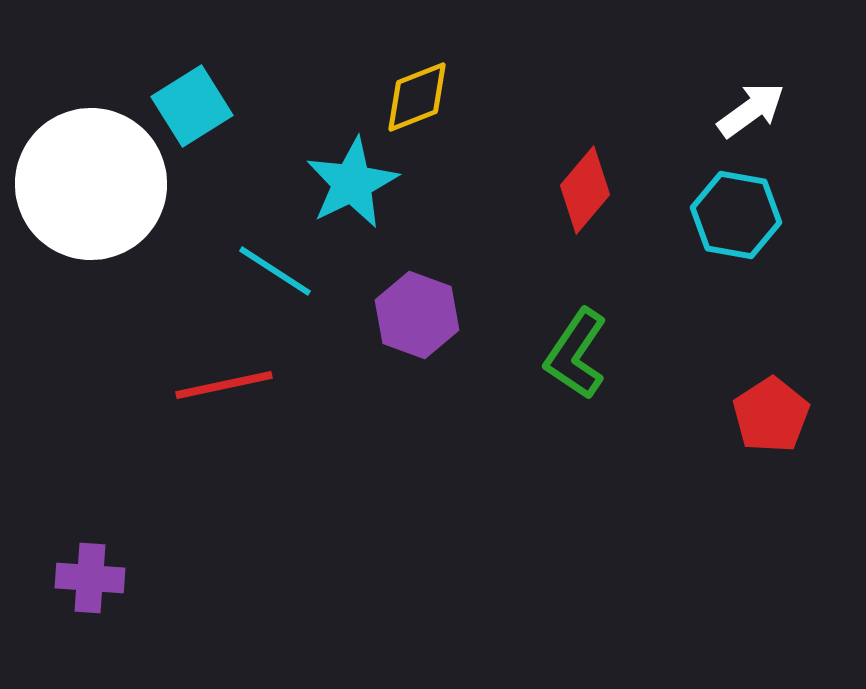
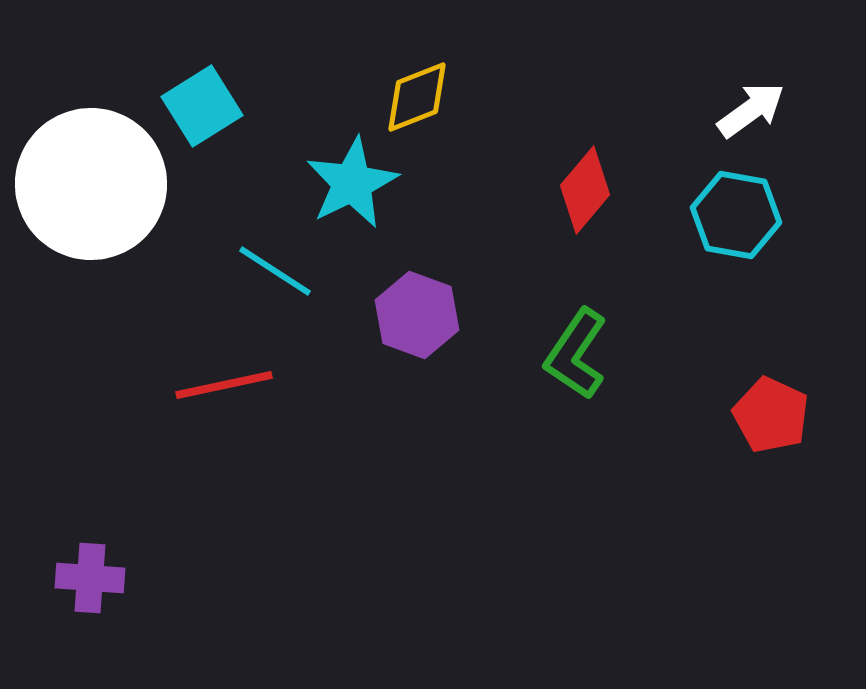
cyan square: moved 10 px right
red pentagon: rotated 14 degrees counterclockwise
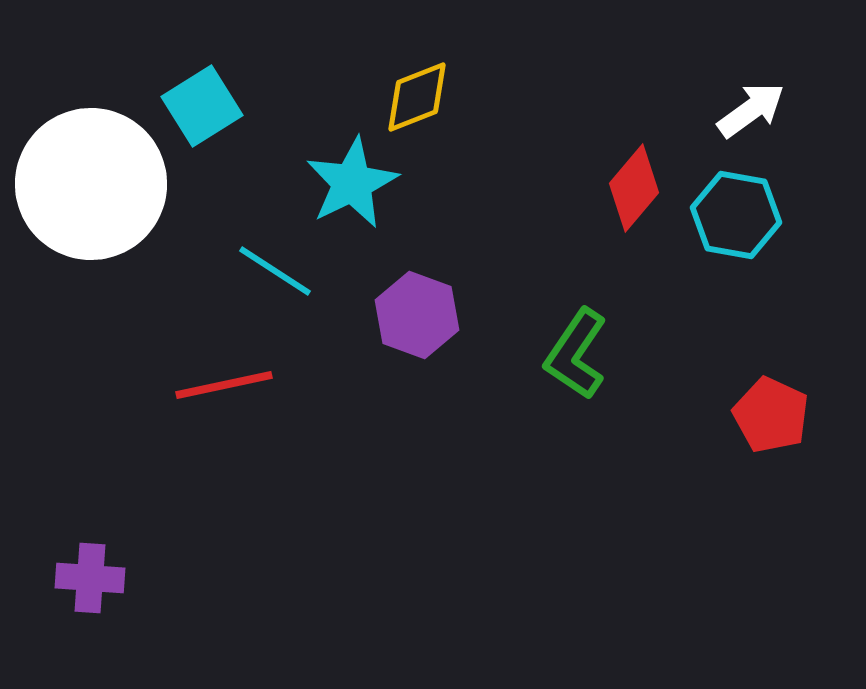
red diamond: moved 49 px right, 2 px up
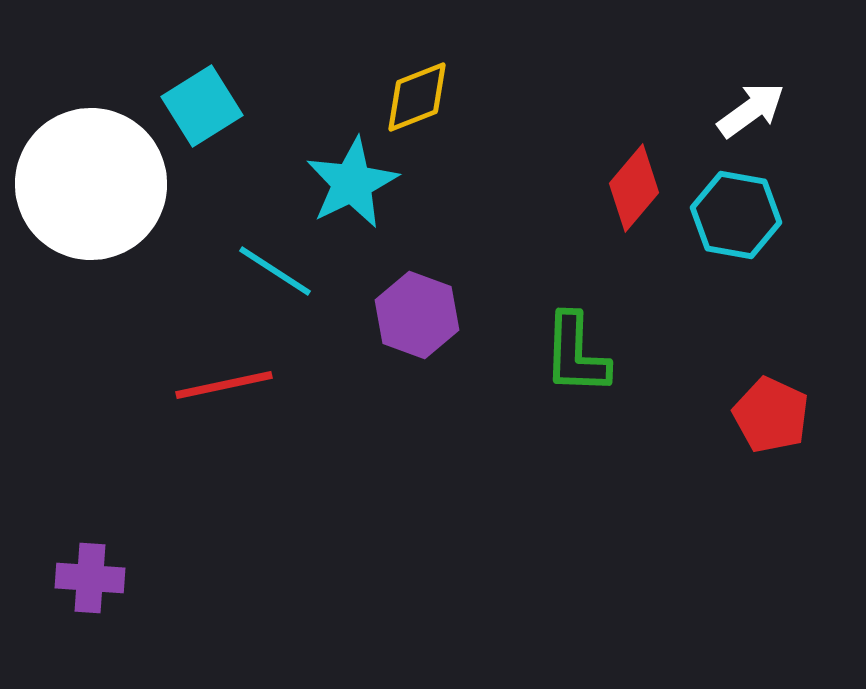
green L-shape: rotated 32 degrees counterclockwise
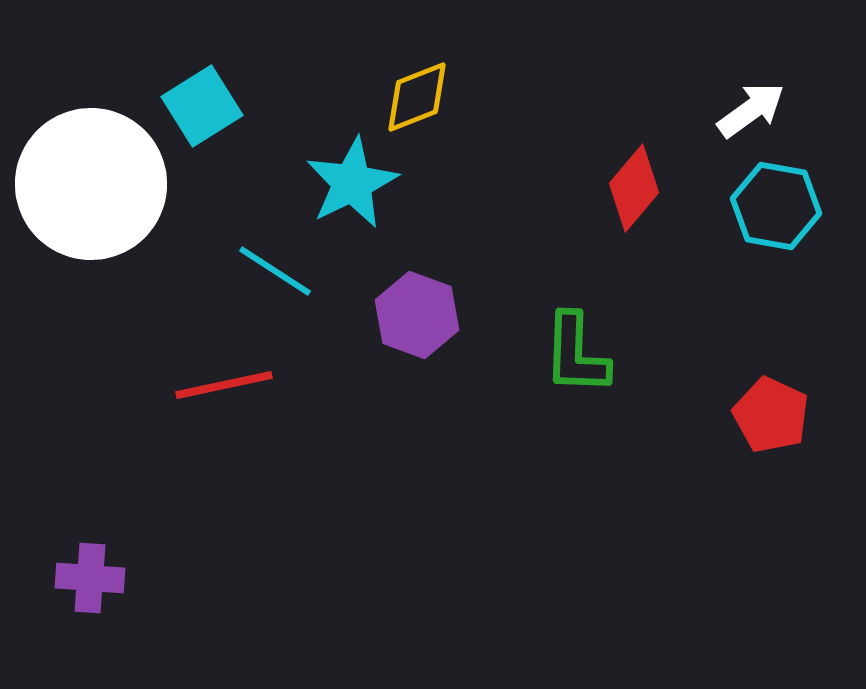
cyan hexagon: moved 40 px right, 9 px up
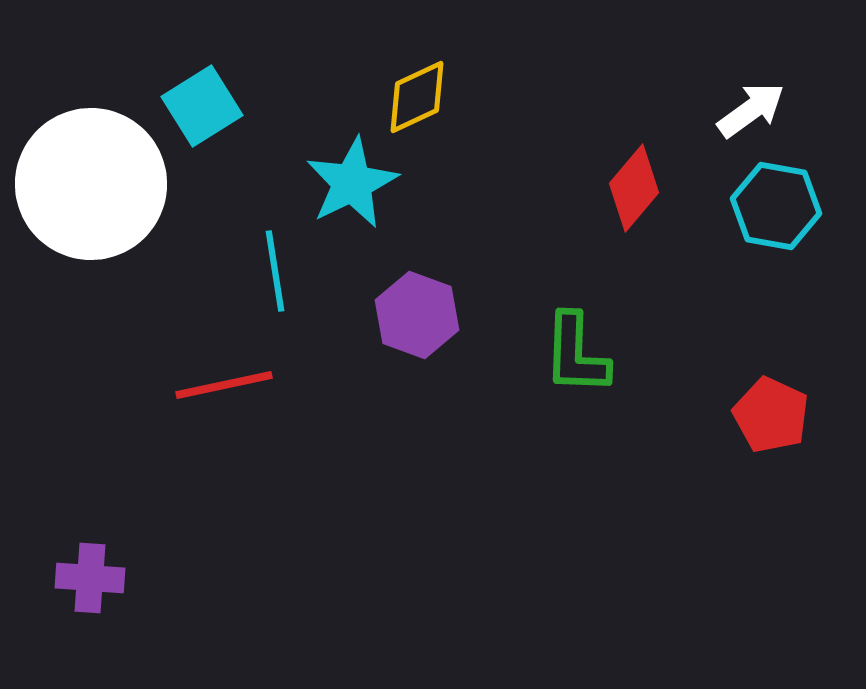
yellow diamond: rotated 4 degrees counterclockwise
cyan line: rotated 48 degrees clockwise
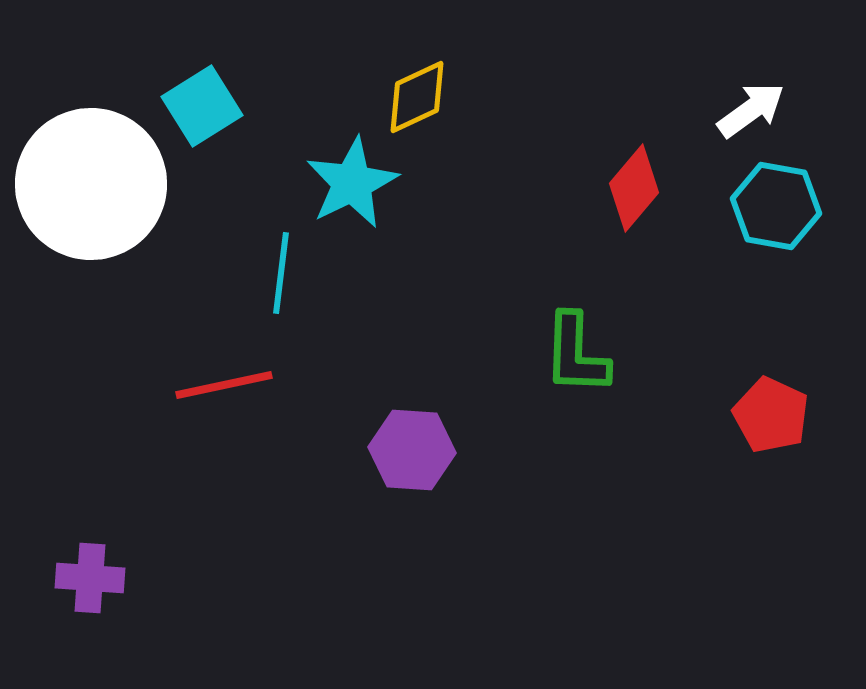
cyan line: moved 6 px right, 2 px down; rotated 16 degrees clockwise
purple hexagon: moved 5 px left, 135 px down; rotated 16 degrees counterclockwise
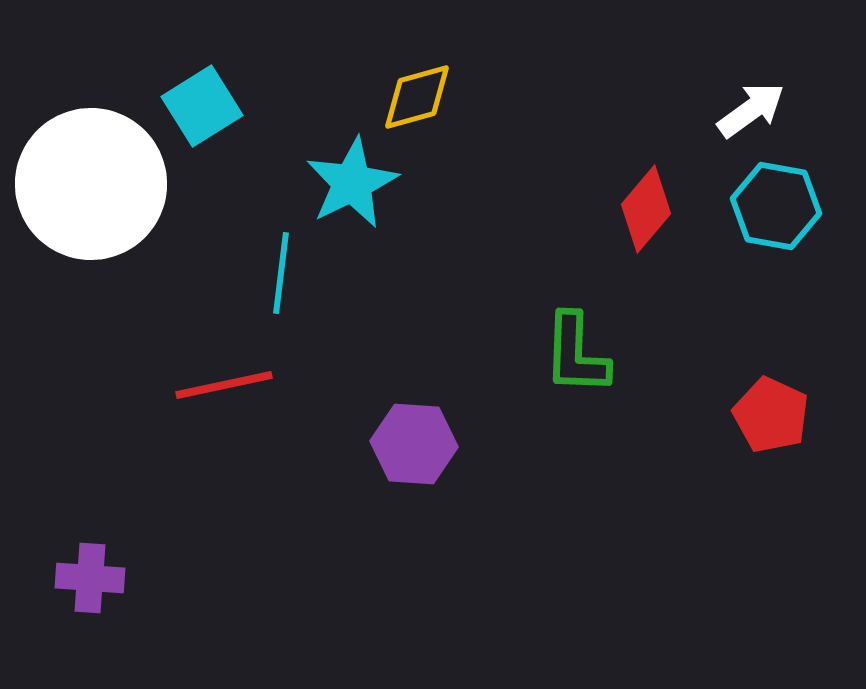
yellow diamond: rotated 10 degrees clockwise
red diamond: moved 12 px right, 21 px down
purple hexagon: moved 2 px right, 6 px up
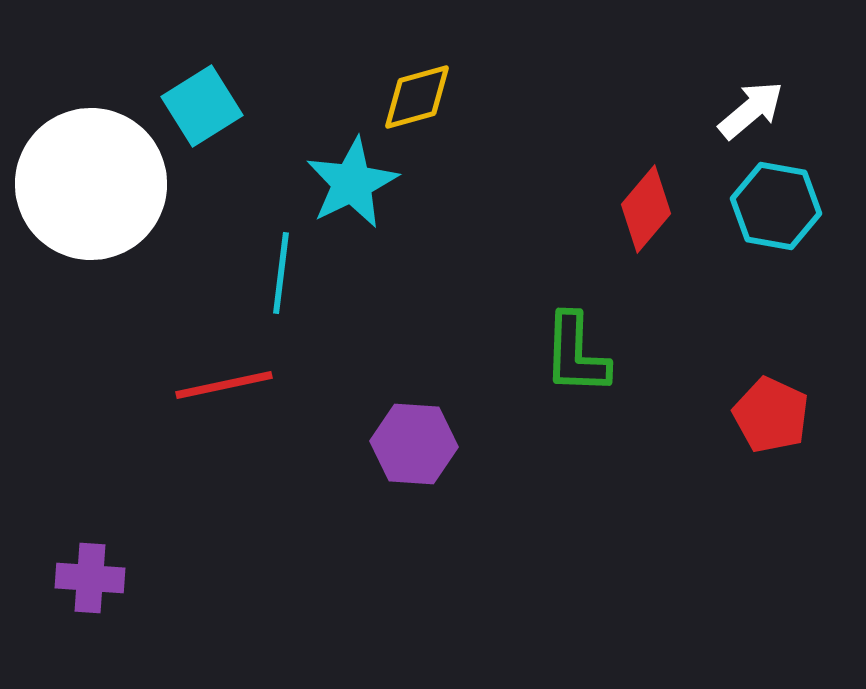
white arrow: rotated 4 degrees counterclockwise
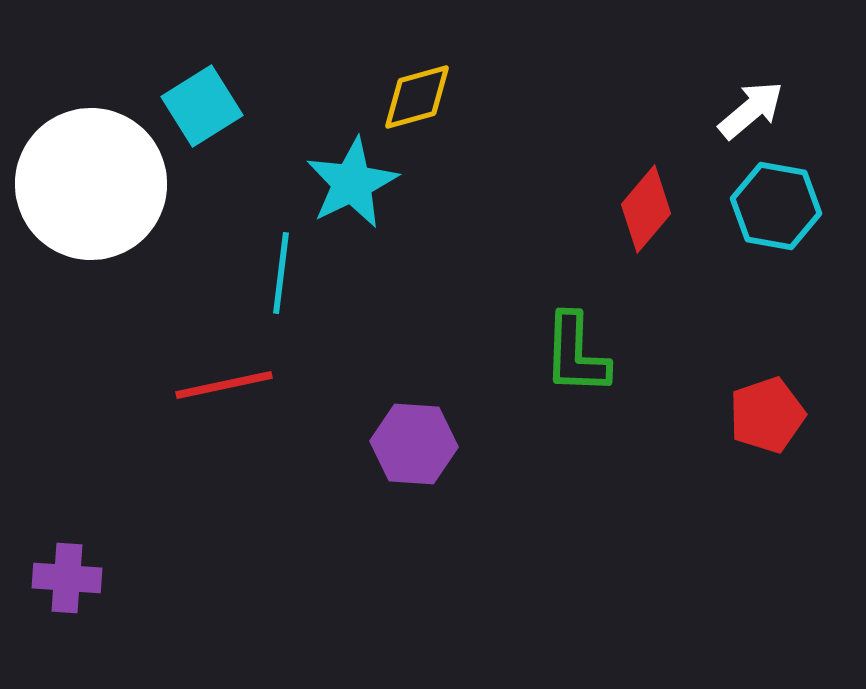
red pentagon: moved 4 px left; rotated 28 degrees clockwise
purple cross: moved 23 px left
